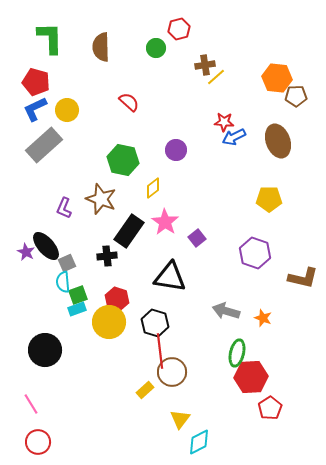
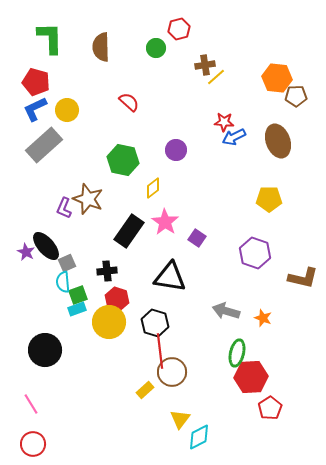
brown star at (101, 199): moved 13 px left
purple square at (197, 238): rotated 18 degrees counterclockwise
black cross at (107, 256): moved 15 px down
red circle at (38, 442): moved 5 px left, 2 px down
cyan diamond at (199, 442): moved 5 px up
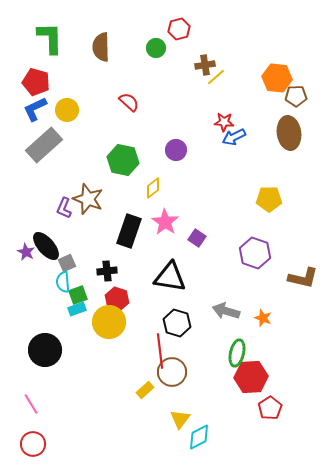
brown ellipse at (278, 141): moved 11 px right, 8 px up; rotated 12 degrees clockwise
black rectangle at (129, 231): rotated 16 degrees counterclockwise
black hexagon at (155, 323): moved 22 px right
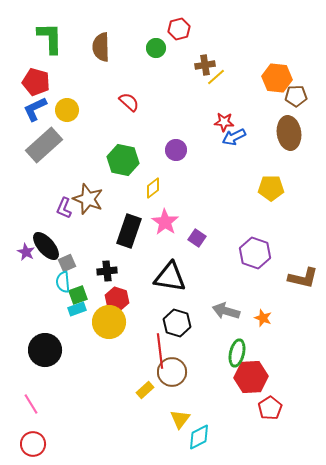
yellow pentagon at (269, 199): moved 2 px right, 11 px up
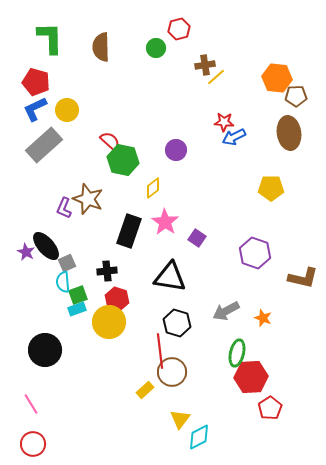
red semicircle at (129, 102): moved 19 px left, 39 px down
gray arrow at (226, 311): rotated 44 degrees counterclockwise
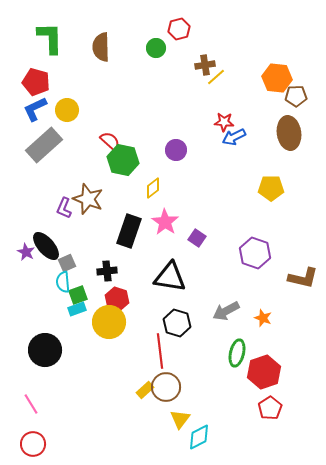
brown circle at (172, 372): moved 6 px left, 15 px down
red hexagon at (251, 377): moved 13 px right, 5 px up; rotated 16 degrees counterclockwise
